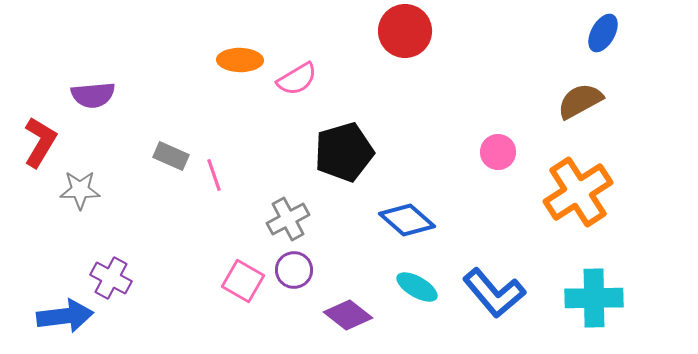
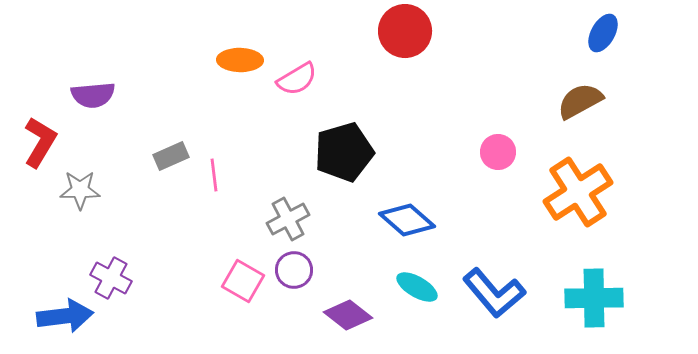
gray rectangle: rotated 48 degrees counterclockwise
pink line: rotated 12 degrees clockwise
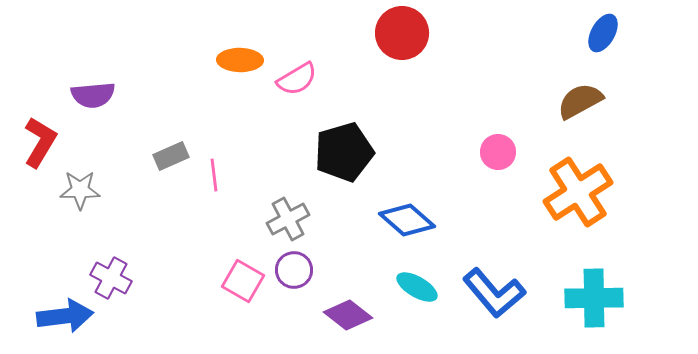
red circle: moved 3 px left, 2 px down
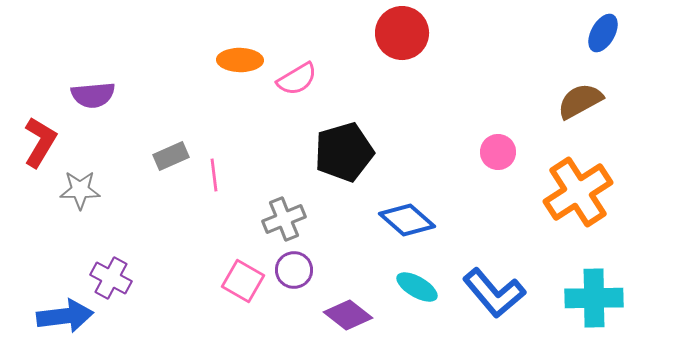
gray cross: moved 4 px left; rotated 6 degrees clockwise
